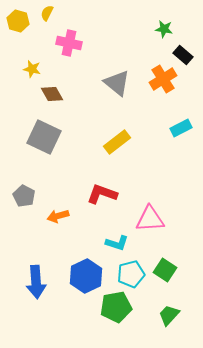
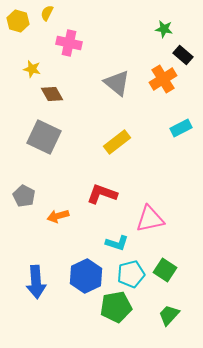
pink triangle: rotated 8 degrees counterclockwise
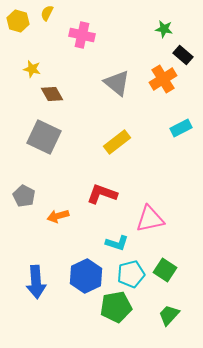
pink cross: moved 13 px right, 8 px up
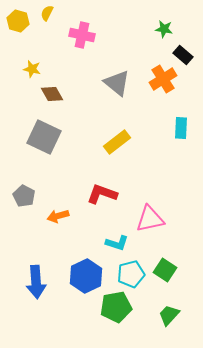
cyan rectangle: rotated 60 degrees counterclockwise
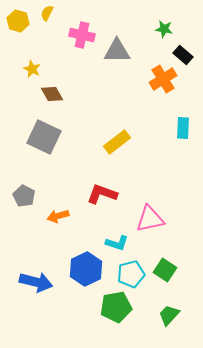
yellow star: rotated 12 degrees clockwise
gray triangle: moved 32 px up; rotated 40 degrees counterclockwise
cyan rectangle: moved 2 px right
blue hexagon: moved 7 px up
blue arrow: rotated 72 degrees counterclockwise
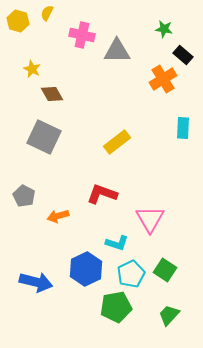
pink triangle: rotated 48 degrees counterclockwise
cyan pentagon: rotated 12 degrees counterclockwise
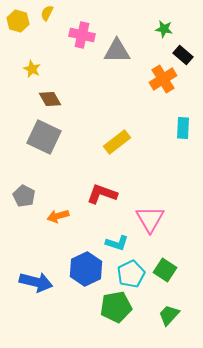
brown diamond: moved 2 px left, 5 px down
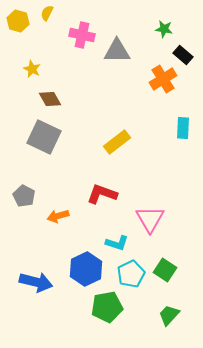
green pentagon: moved 9 px left
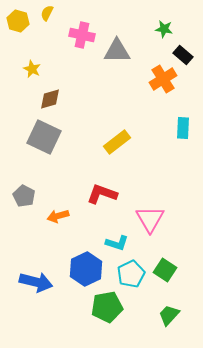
brown diamond: rotated 75 degrees counterclockwise
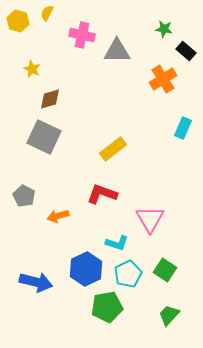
black rectangle: moved 3 px right, 4 px up
cyan rectangle: rotated 20 degrees clockwise
yellow rectangle: moved 4 px left, 7 px down
cyan pentagon: moved 3 px left
